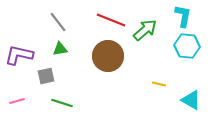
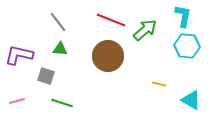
green triangle: rotated 14 degrees clockwise
gray square: rotated 30 degrees clockwise
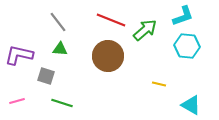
cyan L-shape: rotated 60 degrees clockwise
cyan triangle: moved 5 px down
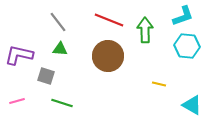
red line: moved 2 px left
green arrow: rotated 50 degrees counterclockwise
cyan triangle: moved 1 px right
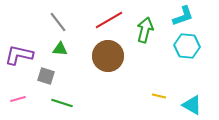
red line: rotated 52 degrees counterclockwise
green arrow: rotated 15 degrees clockwise
yellow line: moved 12 px down
pink line: moved 1 px right, 2 px up
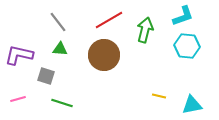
brown circle: moved 4 px left, 1 px up
cyan triangle: rotated 40 degrees counterclockwise
